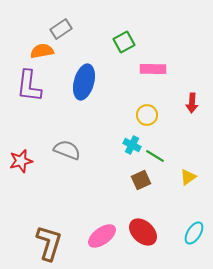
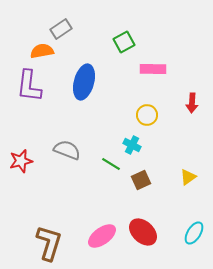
green line: moved 44 px left, 8 px down
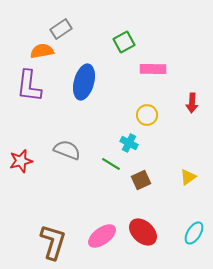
cyan cross: moved 3 px left, 2 px up
brown L-shape: moved 4 px right, 1 px up
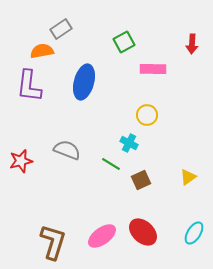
red arrow: moved 59 px up
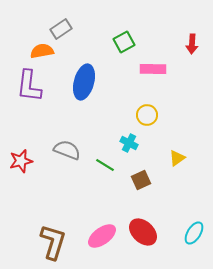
green line: moved 6 px left, 1 px down
yellow triangle: moved 11 px left, 19 px up
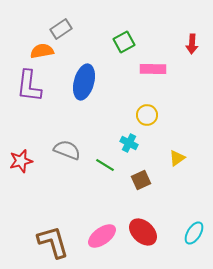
brown L-shape: rotated 33 degrees counterclockwise
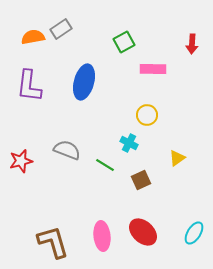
orange semicircle: moved 9 px left, 14 px up
pink ellipse: rotated 60 degrees counterclockwise
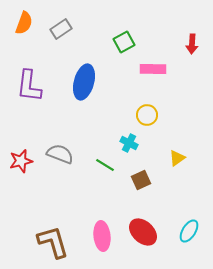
orange semicircle: moved 9 px left, 14 px up; rotated 120 degrees clockwise
gray semicircle: moved 7 px left, 4 px down
cyan ellipse: moved 5 px left, 2 px up
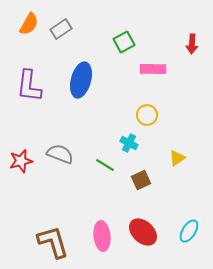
orange semicircle: moved 5 px right, 1 px down; rotated 10 degrees clockwise
blue ellipse: moved 3 px left, 2 px up
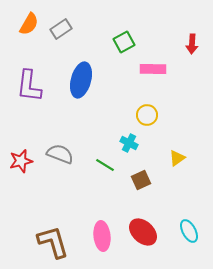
cyan ellipse: rotated 60 degrees counterclockwise
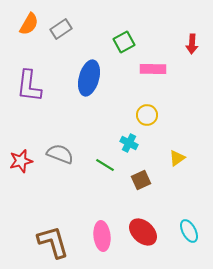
blue ellipse: moved 8 px right, 2 px up
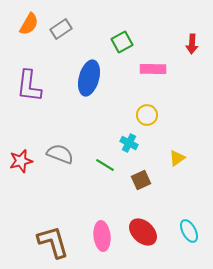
green square: moved 2 px left
